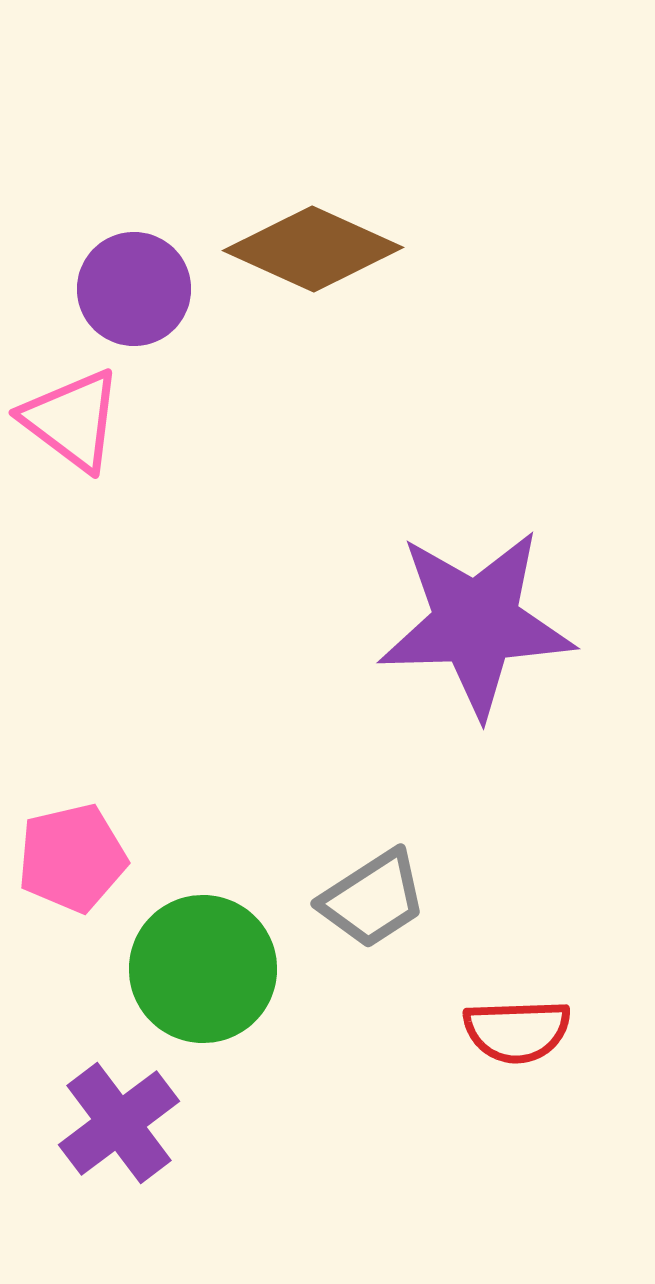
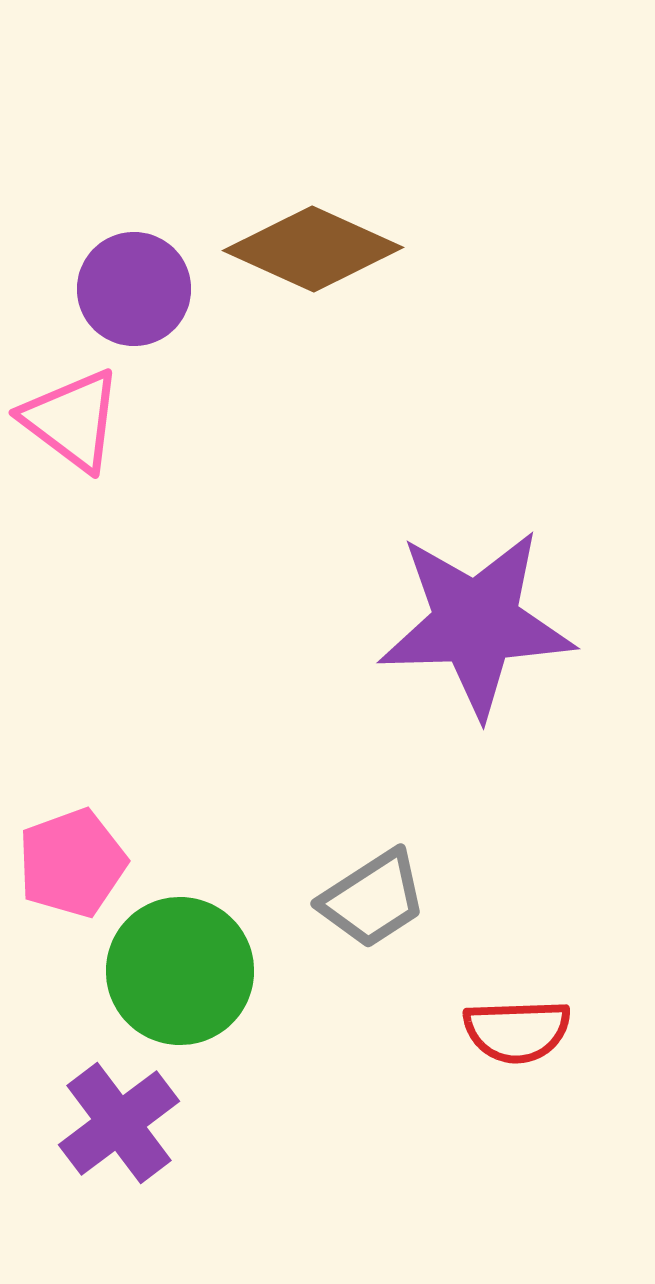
pink pentagon: moved 5 px down; rotated 7 degrees counterclockwise
green circle: moved 23 px left, 2 px down
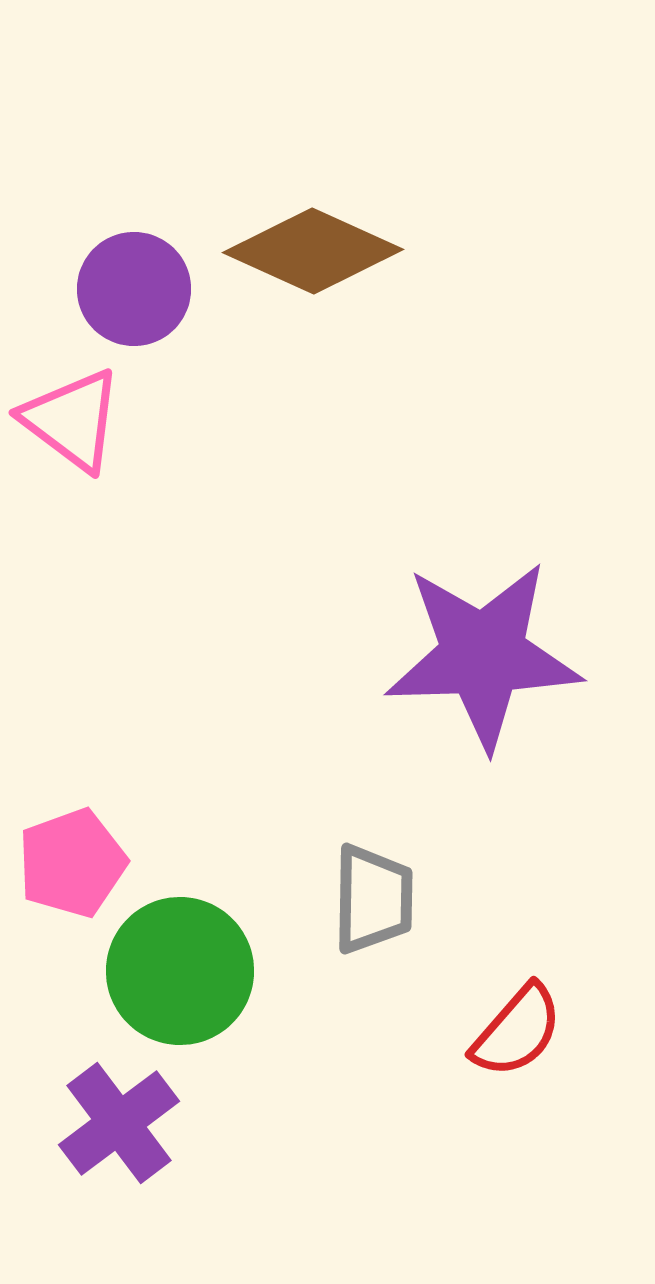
brown diamond: moved 2 px down
purple star: moved 7 px right, 32 px down
gray trapezoid: rotated 56 degrees counterclockwise
red semicircle: rotated 47 degrees counterclockwise
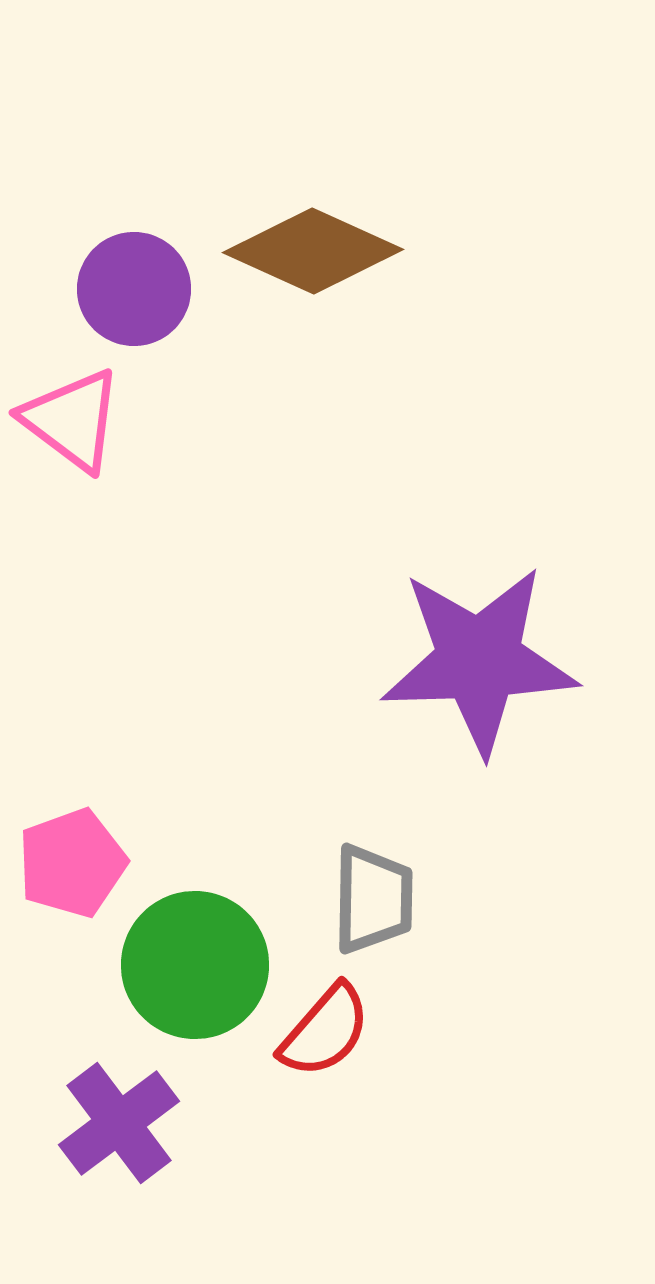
purple star: moved 4 px left, 5 px down
green circle: moved 15 px right, 6 px up
red semicircle: moved 192 px left
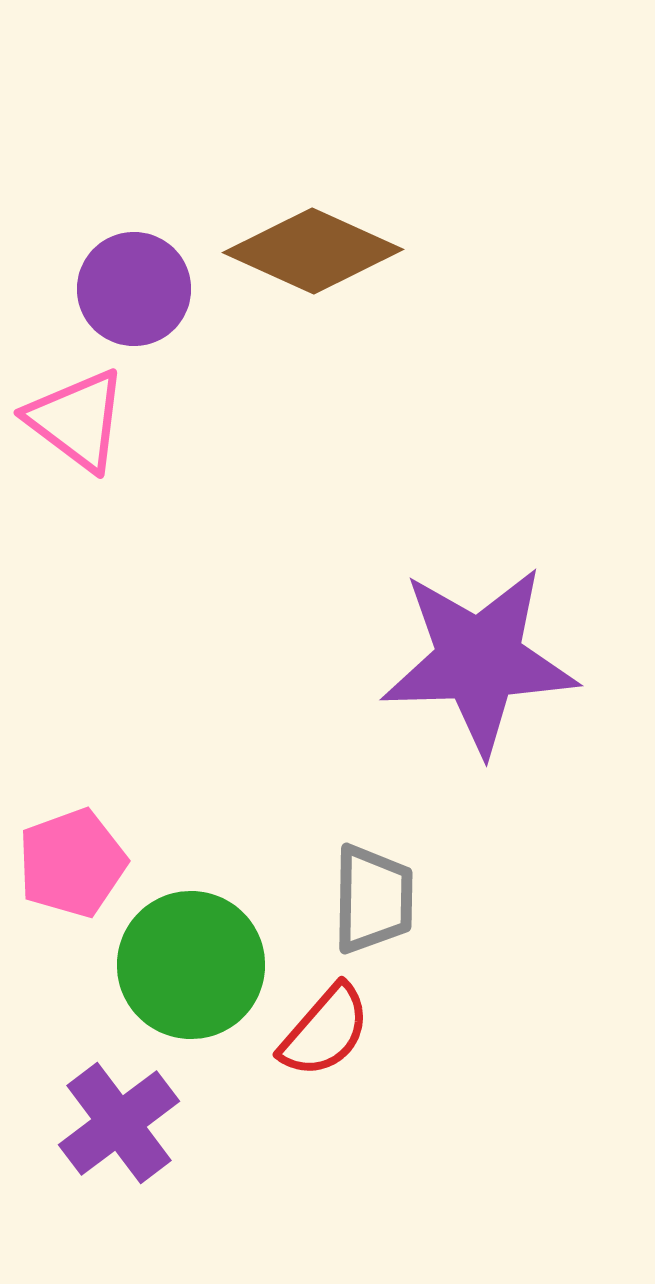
pink triangle: moved 5 px right
green circle: moved 4 px left
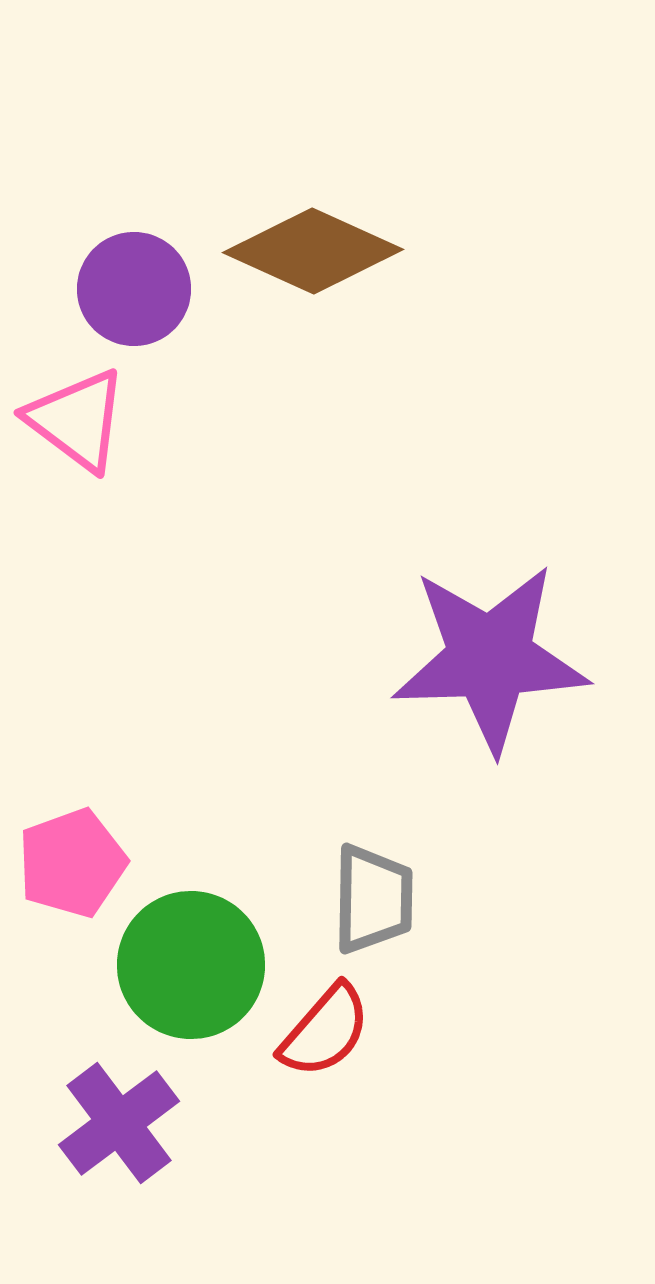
purple star: moved 11 px right, 2 px up
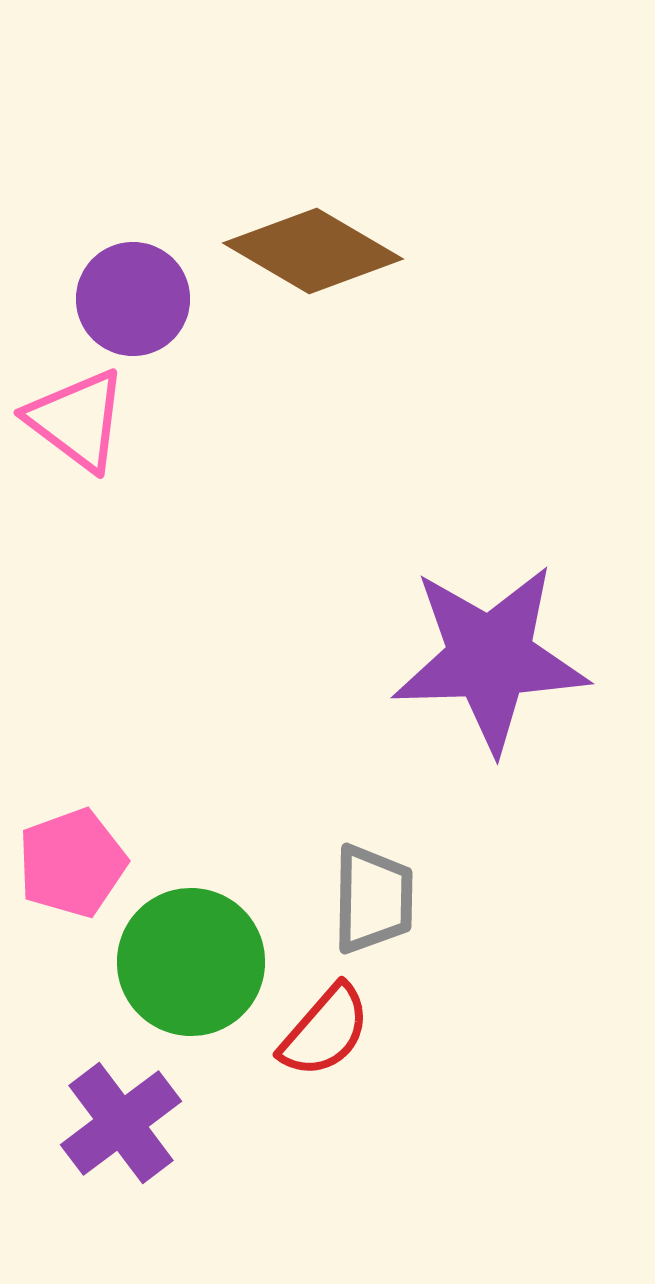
brown diamond: rotated 6 degrees clockwise
purple circle: moved 1 px left, 10 px down
green circle: moved 3 px up
purple cross: moved 2 px right
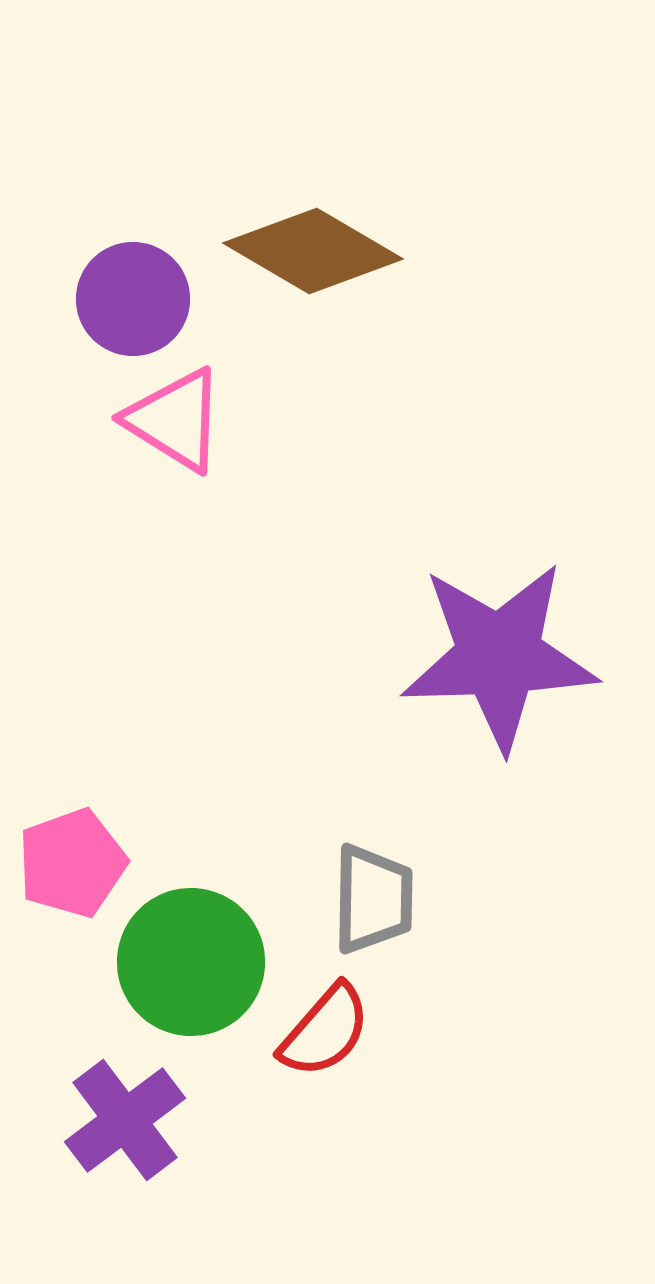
pink triangle: moved 98 px right; rotated 5 degrees counterclockwise
purple star: moved 9 px right, 2 px up
purple cross: moved 4 px right, 3 px up
